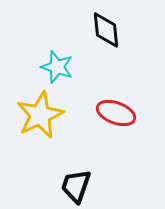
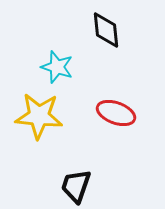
yellow star: moved 1 px left, 1 px down; rotated 30 degrees clockwise
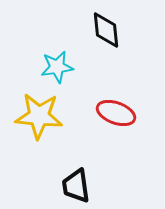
cyan star: rotated 28 degrees counterclockwise
black trapezoid: rotated 27 degrees counterclockwise
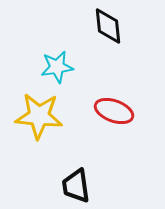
black diamond: moved 2 px right, 4 px up
red ellipse: moved 2 px left, 2 px up
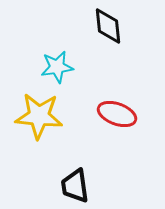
red ellipse: moved 3 px right, 3 px down
black trapezoid: moved 1 px left
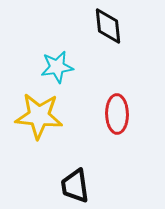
red ellipse: rotated 69 degrees clockwise
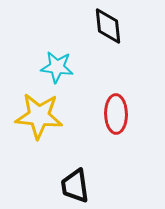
cyan star: rotated 16 degrees clockwise
red ellipse: moved 1 px left
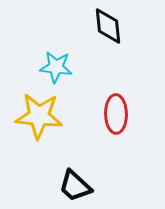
cyan star: moved 1 px left
black trapezoid: rotated 39 degrees counterclockwise
